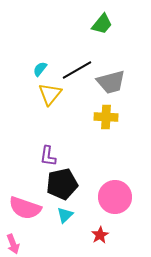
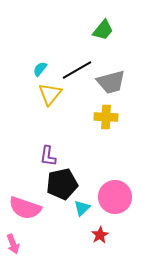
green trapezoid: moved 1 px right, 6 px down
cyan triangle: moved 17 px right, 7 px up
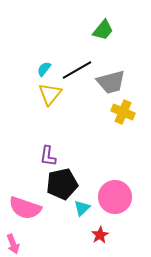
cyan semicircle: moved 4 px right
yellow cross: moved 17 px right, 5 px up; rotated 20 degrees clockwise
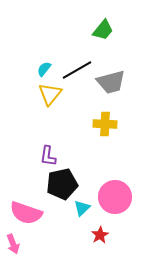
yellow cross: moved 18 px left, 12 px down; rotated 20 degrees counterclockwise
pink semicircle: moved 1 px right, 5 px down
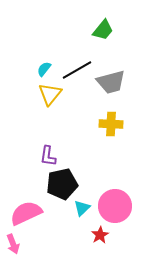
yellow cross: moved 6 px right
pink circle: moved 9 px down
pink semicircle: rotated 136 degrees clockwise
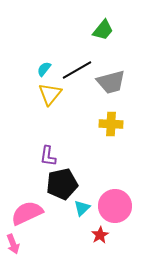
pink semicircle: moved 1 px right
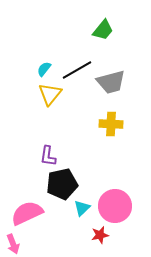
red star: rotated 18 degrees clockwise
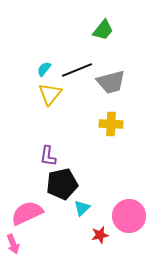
black line: rotated 8 degrees clockwise
pink circle: moved 14 px right, 10 px down
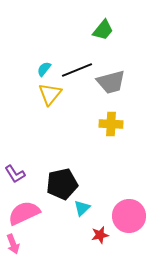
purple L-shape: moved 33 px left, 18 px down; rotated 40 degrees counterclockwise
pink semicircle: moved 3 px left
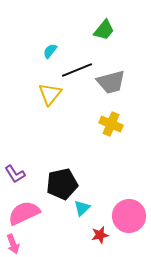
green trapezoid: moved 1 px right
cyan semicircle: moved 6 px right, 18 px up
yellow cross: rotated 20 degrees clockwise
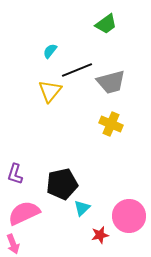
green trapezoid: moved 2 px right, 6 px up; rotated 15 degrees clockwise
yellow triangle: moved 3 px up
purple L-shape: rotated 50 degrees clockwise
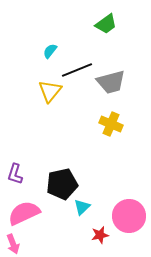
cyan triangle: moved 1 px up
